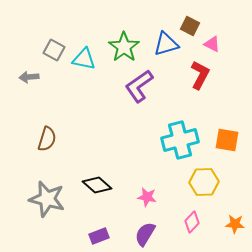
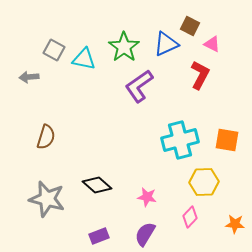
blue triangle: rotated 8 degrees counterclockwise
brown semicircle: moved 1 px left, 2 px up
pink diamond: moved 2 px left, 5 px up
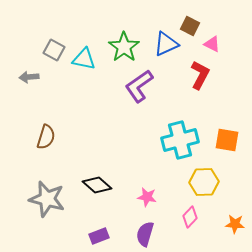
purple semicircle: rotated 15 degrees counterclockwise
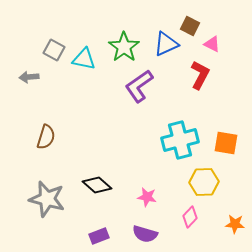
orange square: moved 1 px left, 3 px down
purple semicircle: rotated 90 degrees counterclockwise
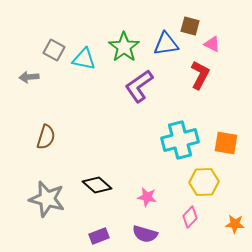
brown square: rotated 12 degrees counterclockwise
blue triangle: rotated 16 degrees clockwise
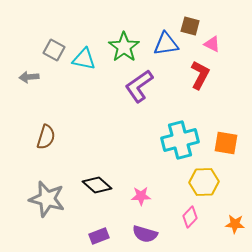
pink star: moved 6 px left, 1 px up; rotated 12 degrees counterclockwise
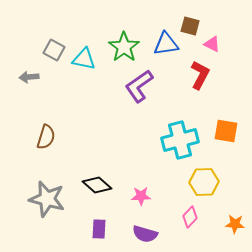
orange square: moved 12 px up
purple rectangle: moved 7 px up; rotated 66 degrees counterclockwise
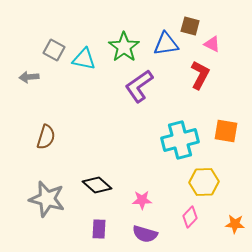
pink star: moved 1 px right, 4 px down
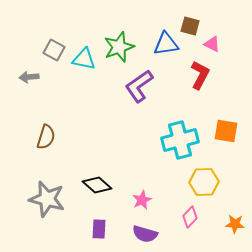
green star: moved 5 px left; rotated 16 degrees clockwise
pink star: rotated 24 degrees counterclockwise
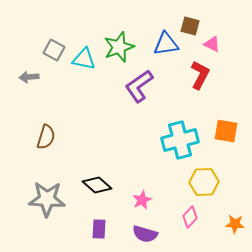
gray star: rotated 12 degrees counterclockwise
